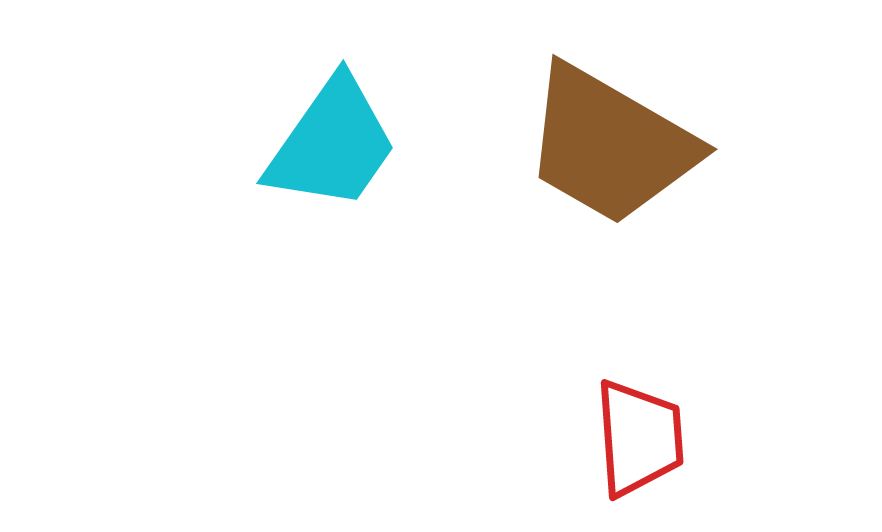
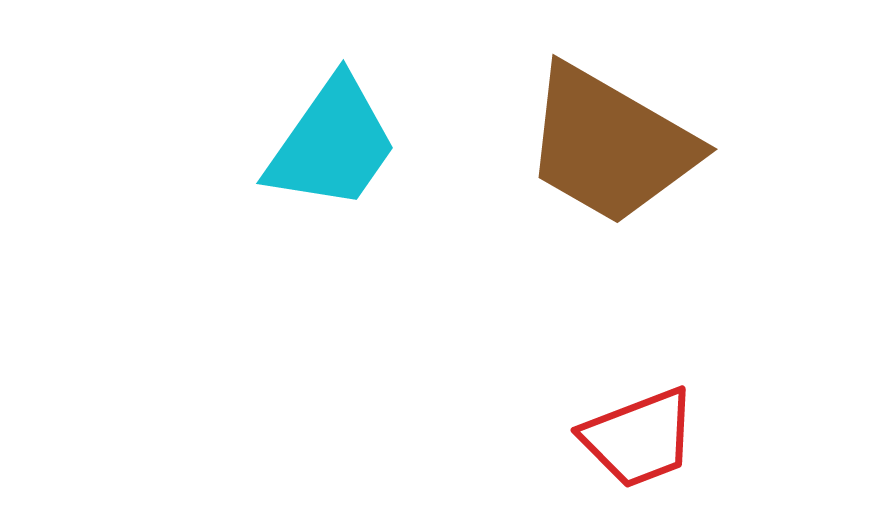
red trapezoid: rotated 73 degrees clockwise
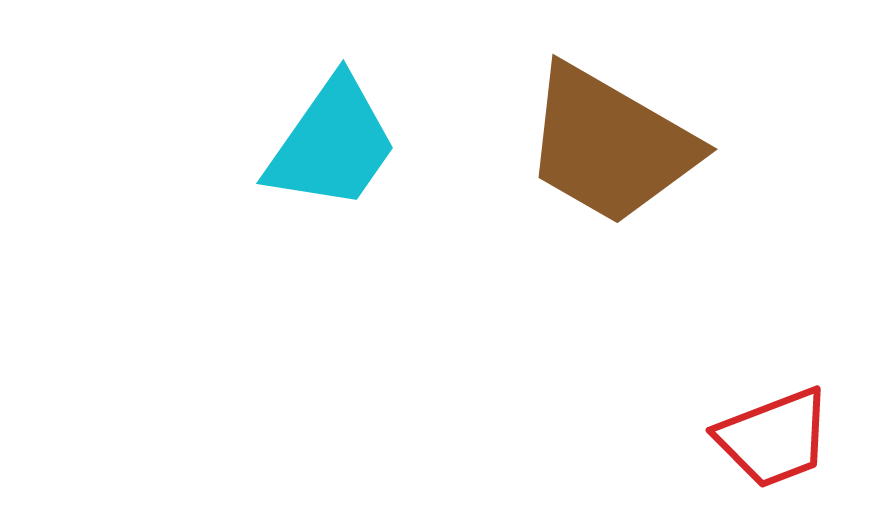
red trapezoid: moved 135 px right
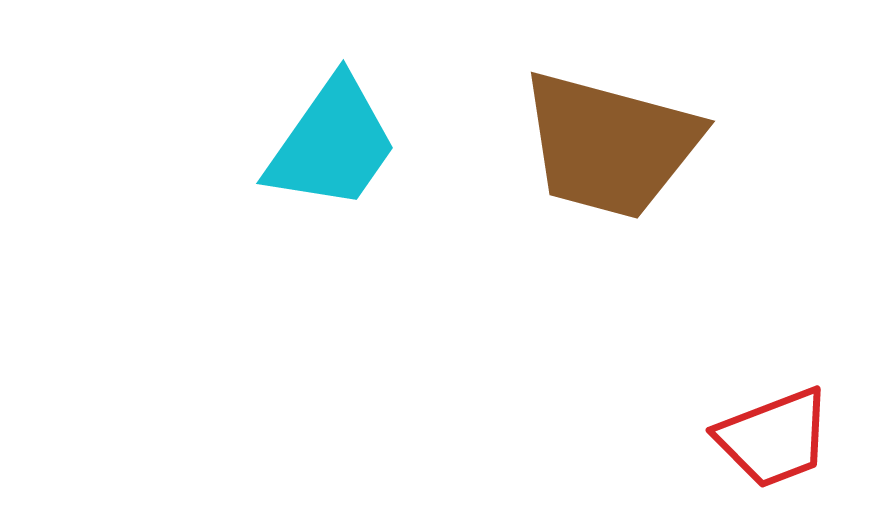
brown trapezoid: rotated 15 degrees counterclockwise
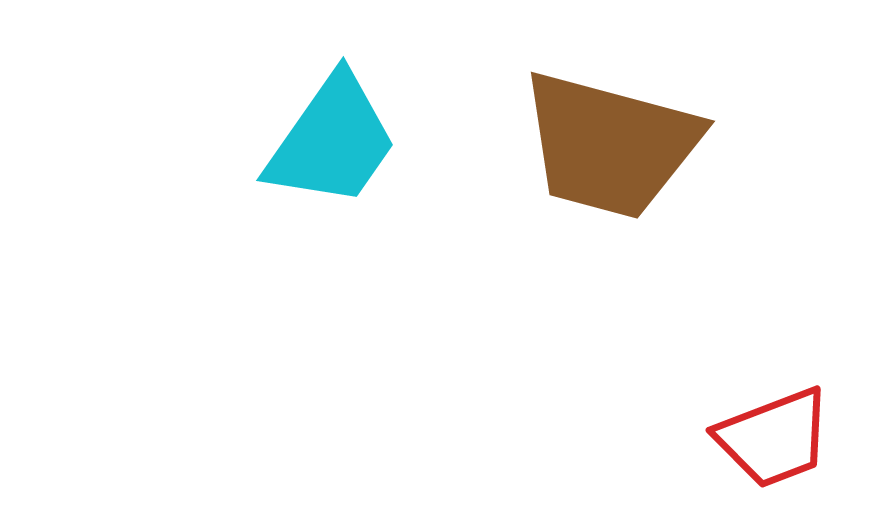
cyan trapezoid: moved 3 px up
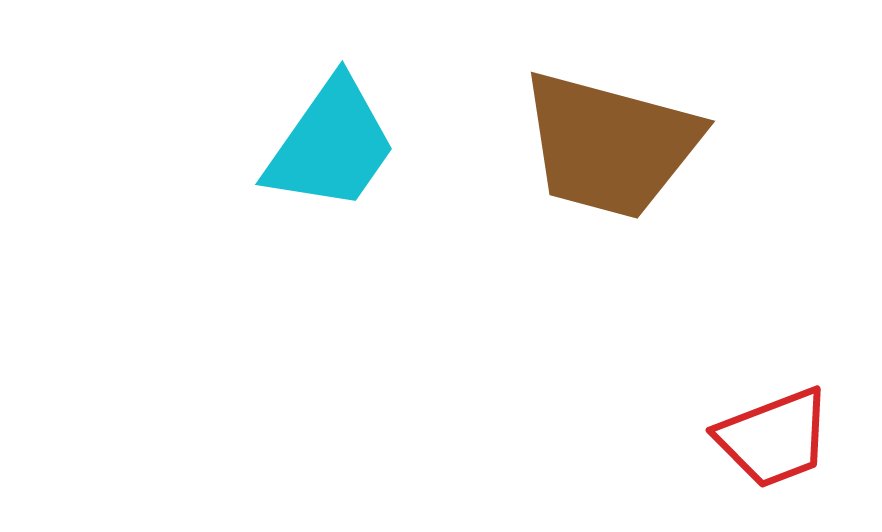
cyan trapezoid: moved 1 px left, 4 px down
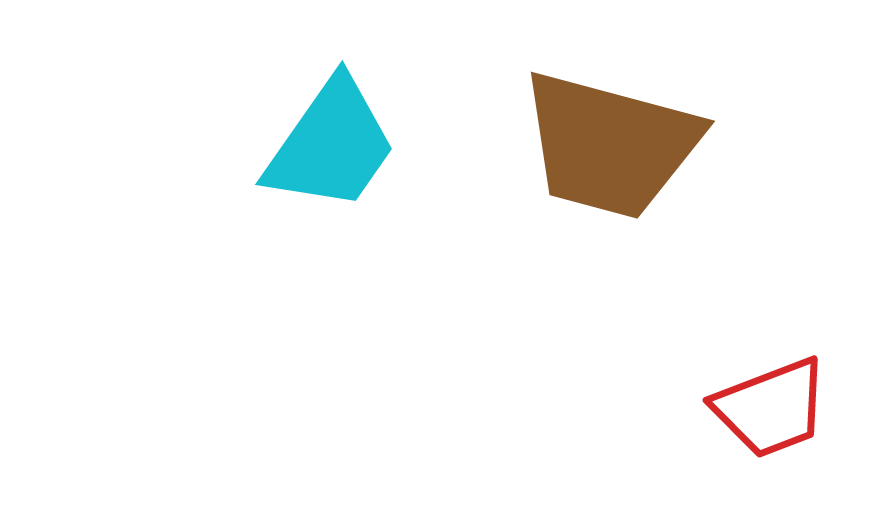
red trapezoid: moved 3 px left, 30 px up
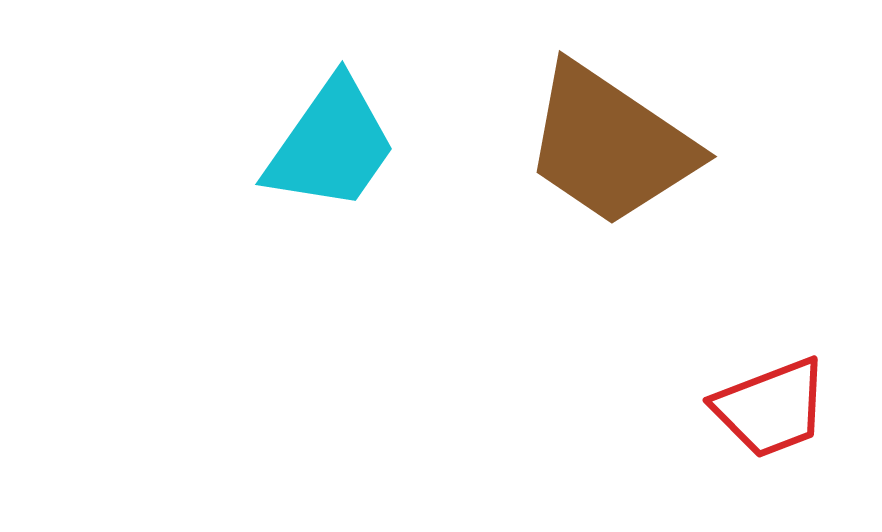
brown trapezoid: rotated 19 degrees clockwise
